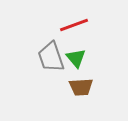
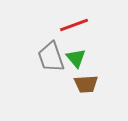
brown trapezoid: moved 5 px right, 3 px up
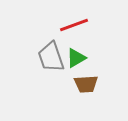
green triangle: rotated 40 degrees clockwise
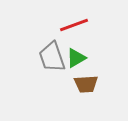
gray trapezoid: moved 1 px right
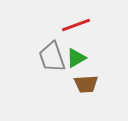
red line: moved 2 px right
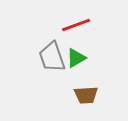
brown trapezoid: moved 11 px down
